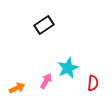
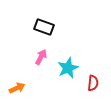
black rectangle: moved 2 px down; rotated 54 degrees clockwise
pink arrow: moved 5 px left, 24 px up
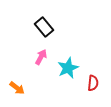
black rectangle: rotated 30 degrees clockwise
orange arrow: rotated 63 degrees clockwise
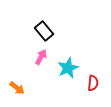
black rectangle: moved 4 px down
